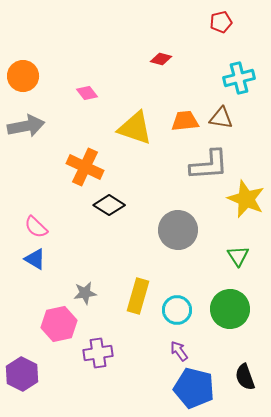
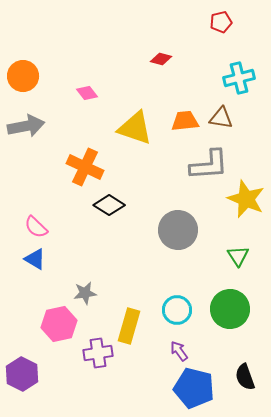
yellow rectangle: moved 9 px left, 30 px down
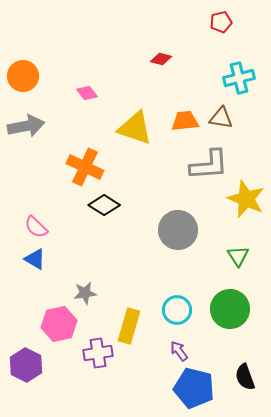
black diamond: moved 5 px left
purple hexagon: moved 4 px right, 9 px up
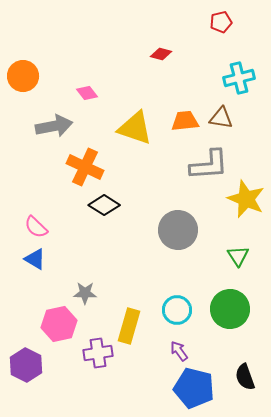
red diamond: moved 5 px up
gray arrow: moved 28 px right
gray star: rotated 10 degrees clockwise
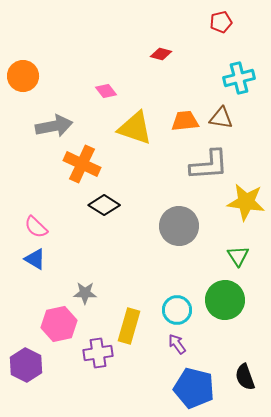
pink diamond: moved 19 px right, 2 px up
orange cross: moved 3 px left, 3 px up
yellow star: moved 3 px down; rotated 15 degrees counterclockwise
gray circle: moved 1 px right, 4 px up
green circle: moved 5 px left, 9 px up
purple arrow: moved 2 px left, 7 px up
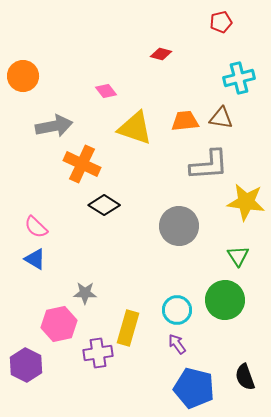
yellow rectangle: moved 1 px left, 2 px down
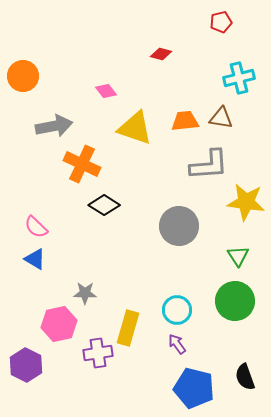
green circle: moved 10 px right, 1 px down
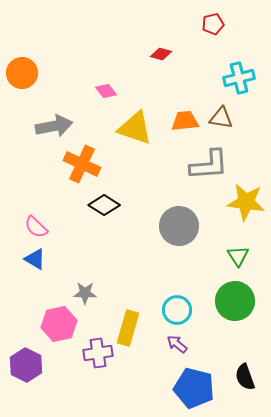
red pentagon: moved 8 px left, 2 px down
orange circle: moved 1 px left, 3 px up
purple arrow: rotated 15 degrees counterclockwise
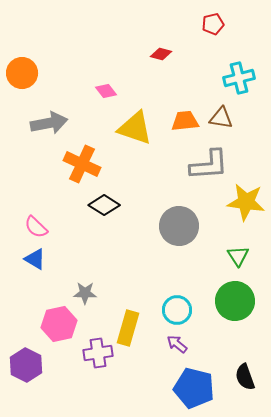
gray arrow: moved 5 px left, 3 px up
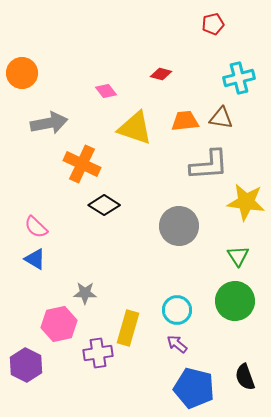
red diamond: moved 20 px down
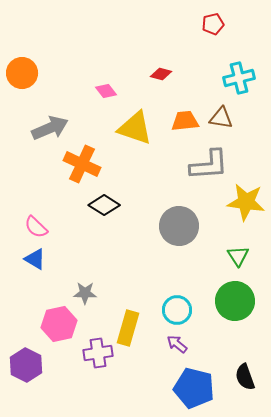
gray arrow: moved 1 px right, 5 px down; rotated 12 degrees counterclockwise
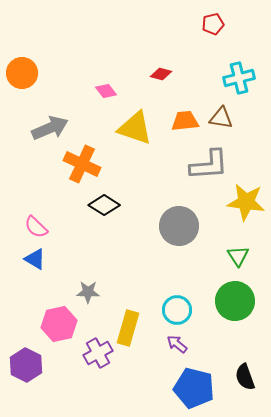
gray star: moved 3 px right, 1 px up
purple cross: rotated 20 degrees counterclockwise
